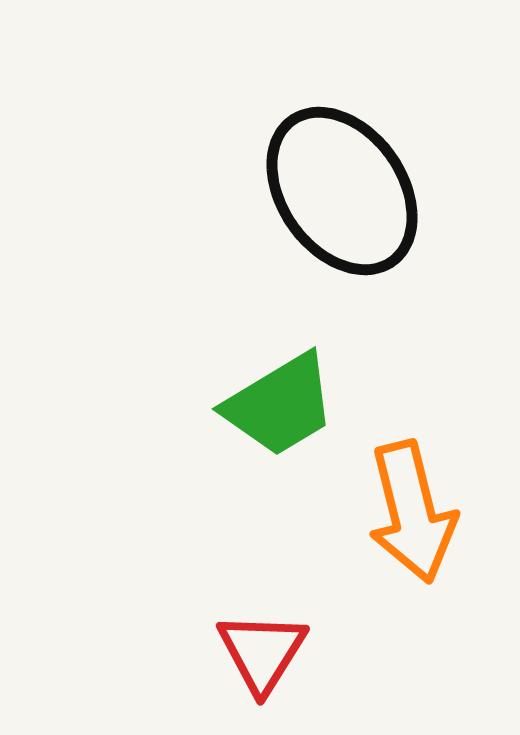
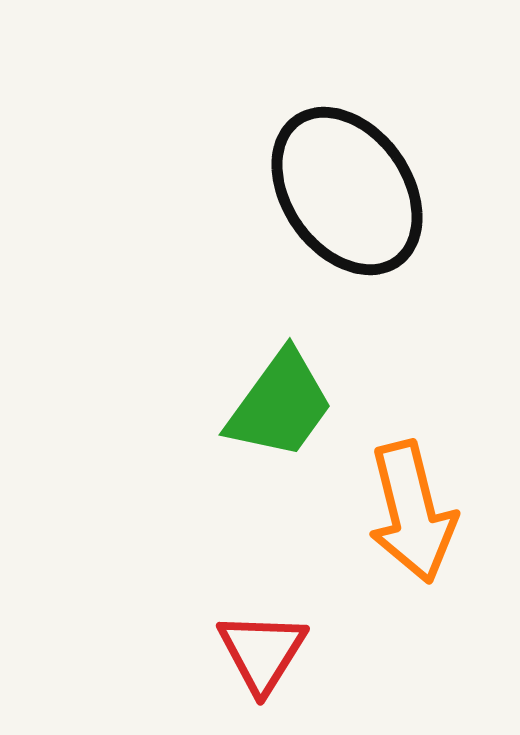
black ellipse: moved 5 px right
green trapezoid: rotated 23 degrees counterclockwise
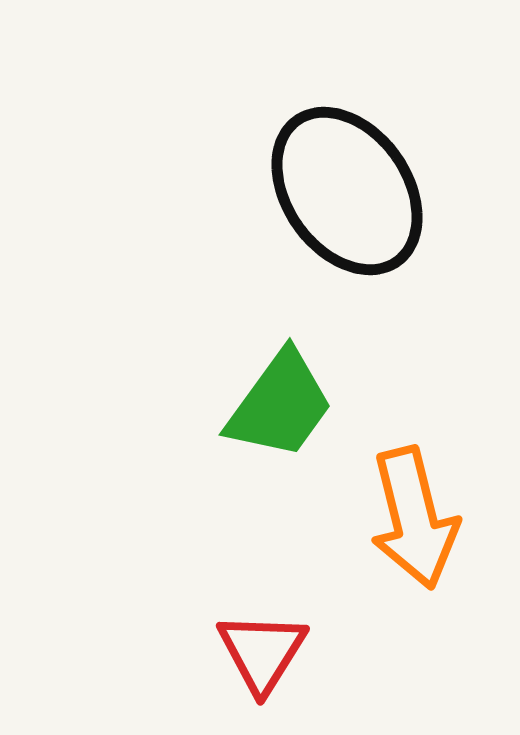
orange arrow: moved 2 px right, 6 px down
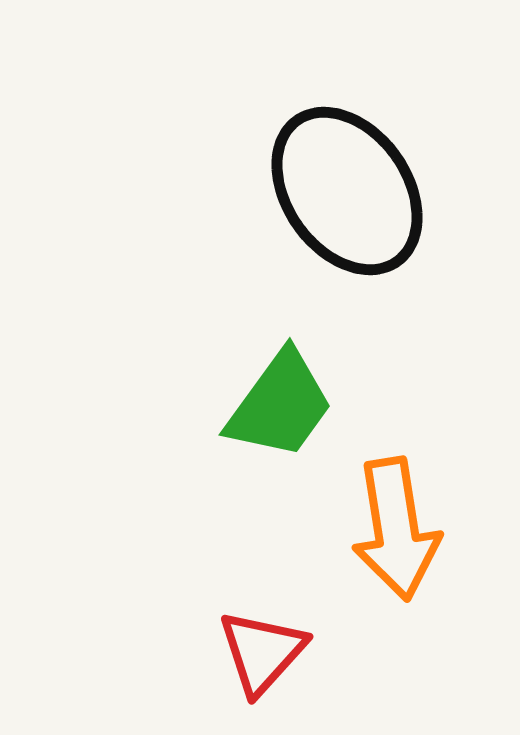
orange arrow: moved 18 px left, 11 px down; rotated 5 degrees clockwise
red triangle: rotated 10 degrees clockwise
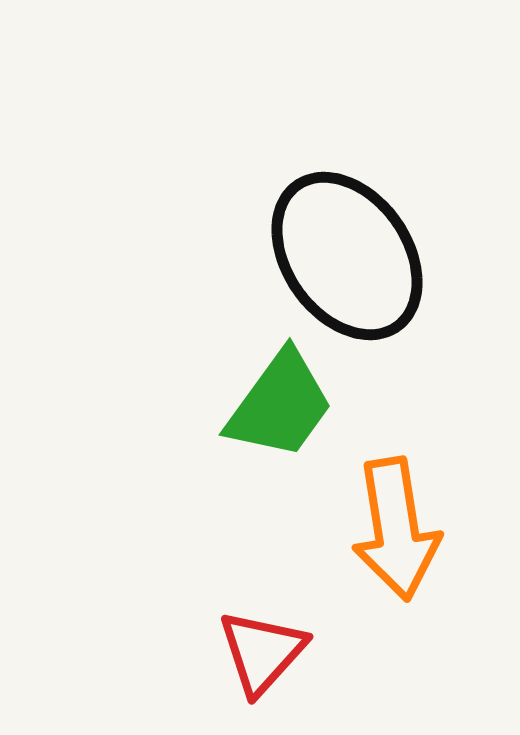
black ellipse: moved 65 px down
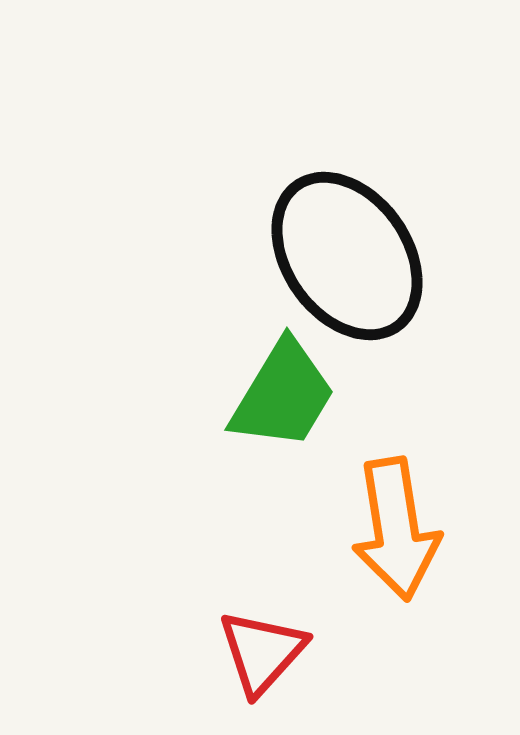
green trapezoid: moved 3 px right, 10 px up; rotated 5 degrees counterclockwise
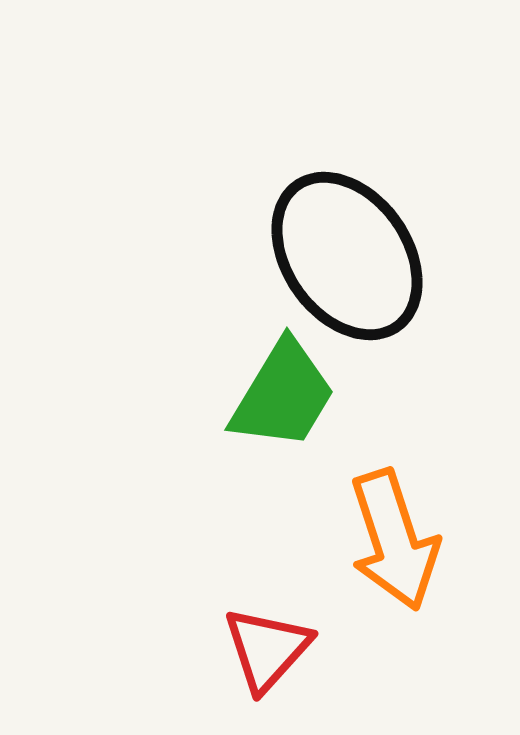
orange arrow: moved 2 px left, 11 px down; rotated 9 degrees counterclockwise
red triangle: moved 5 px right, 3 px up
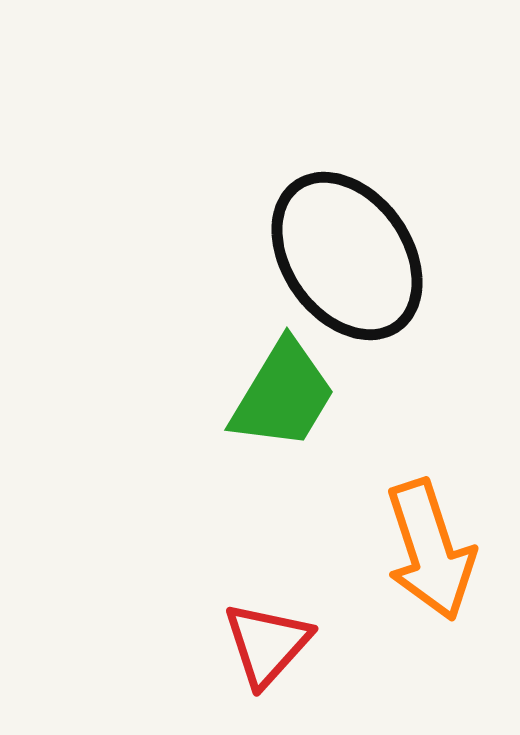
orange arrow: moved 36 px right, 10 px down
red triangle: moved 5 px up
